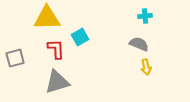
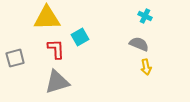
cyan cross: rotated 32 degrees clockwise
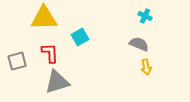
yellow triangle: moved 3 px left
red L-shape: moved 6 px left, 4 px down
gray square: moved 2 px right, 3 px down
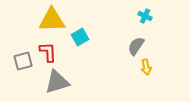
yellow triangle: moved 8 px right, 2 px down
gray semicircle: moved 3 px left, 2 px down; rotated 78 degrees counterclockwise
red L-shape: moved 2 px left, 1 px up
gray square: moved 6 px right
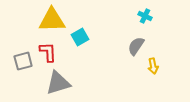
yellow arrow: moved 7 px right, 1 px up
gray triangle: moved 1 px right, 1 px down
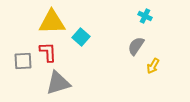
yellow triangle: moved 2 px down
cyan square: moved 1 px right; rotated 18 degrees counterclockwise
gray square: rotated 12 degrees clockwise
yellow arrow: rotated 42 degrees clockwise
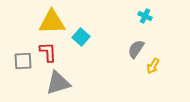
gray semicircle: moved 3 px down
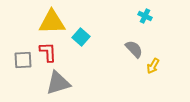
gray semicircle: moved 2 px left; rotated 102 degrees clockwise
gray square: moved 1 px up
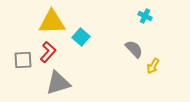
red L-shape: rotated 45 degrees clockwise
